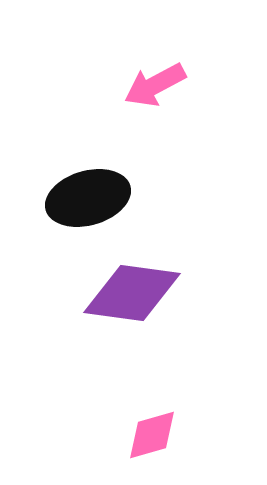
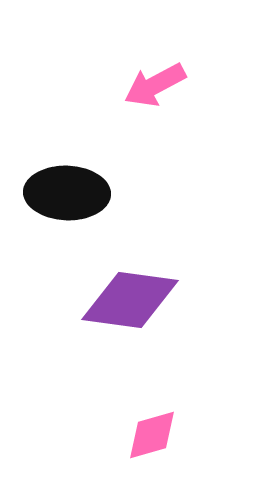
black ellipse: moved 21 px left, 5 px up; rotated 18 degrees clockwise
purple diamond: moved 2 px left, 7 px down
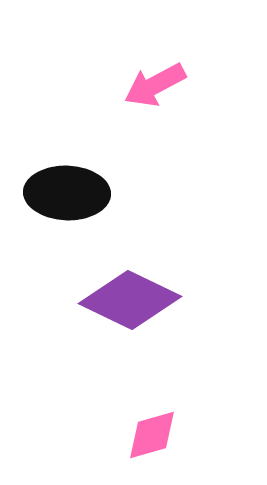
purple diamond: rotated 18 degrees clockwise
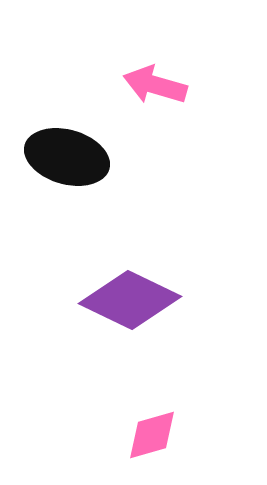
pink arrow: rotated 44 degrees clockwise
black ellipse: moved 36 px up; rotated 14 degrees clockwise
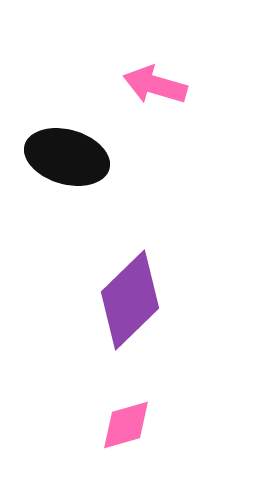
purple diamond: rotated 70 degrees counterclockwise
pink diamond: moved 26 px left, 10 px up
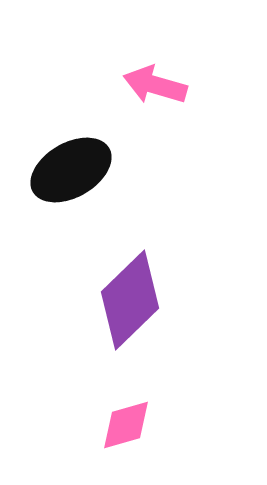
black ellipse: moved 4 px right, 13 px down; rotated 46 degrees counterclockwise
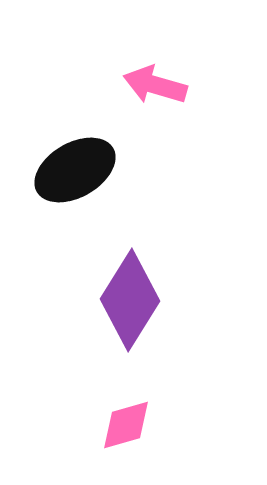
black ellipse: moved 4 px right
purple diamond: rotated 14 degrees counterclockwise
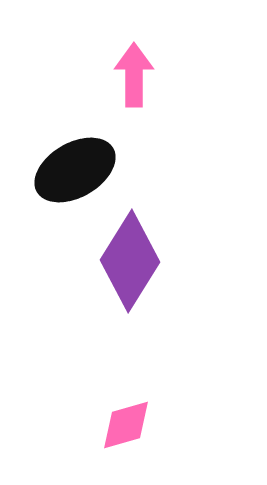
pink arrow: moved 21 px left, 10 px up; rotated 74 degrees clockwise
purple diamond: moved 39 px up
